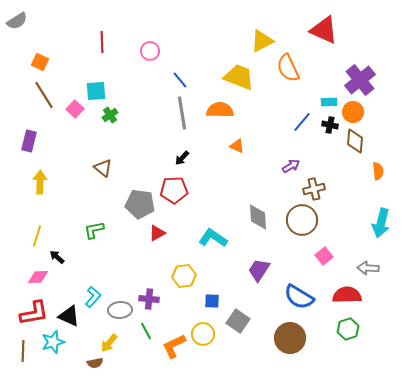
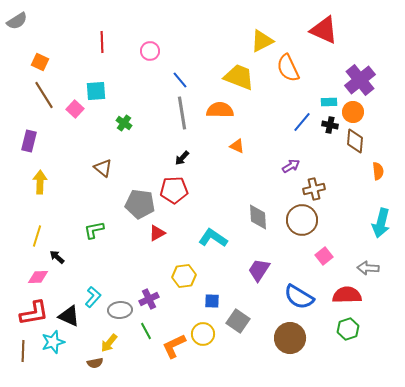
green cross at (110, 115): moved 14 px right, 8 px down; rotated 21 degrees counterclockwise
purple cross at (149, 299): rotated 30 degrees counterclockwise
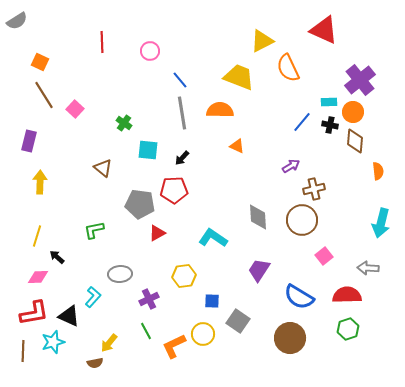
cyan square at (96, 91): moved 52 px right, 59 px down; rotated 10 degrees clockwise
gray ellipse at (120, 310): moved 36 px up
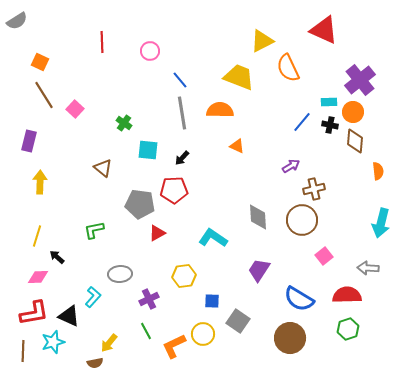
blue semicircle at (299, 297): moved 2 px down
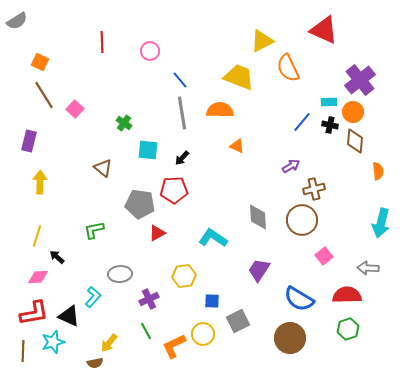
gray square at (238, 321): rotated 30 degrees clockwise
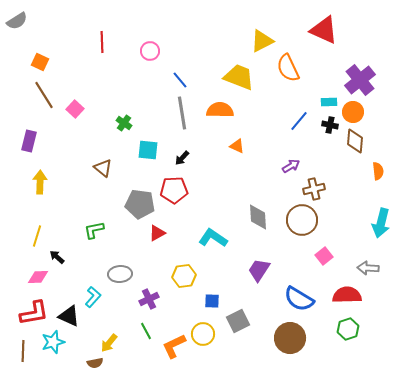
blue line at (302, 122): moved 3 px left, 1 px up
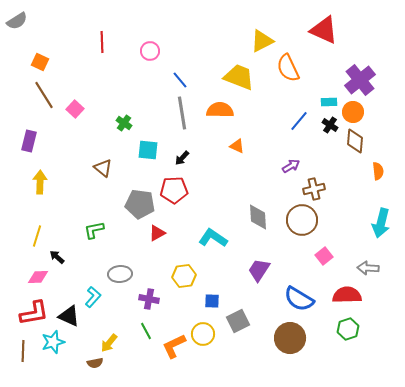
black cross at (330, 125): rotated 21 degrees clockwise
purple cross at (149, 299): rotated 36 degrees clockwise
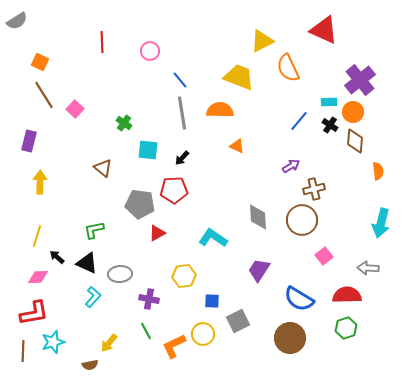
black triangle at (69, 316): moved 18 px right, 53 px up
green hexagon at (348, 329): moved 2 px left, 1 px up
brown semicircle at (95, 363): moved 5 px left, 2 px down
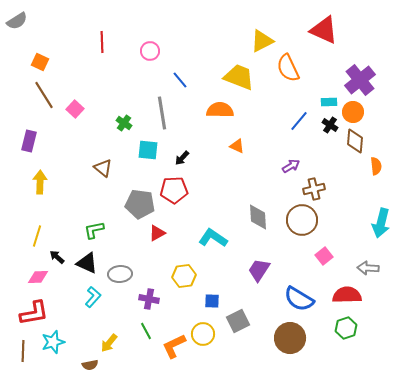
gray line at (182, 113): moved 20 px left
orange semicircle at (378, 171): moved 2 px left, 5 px up
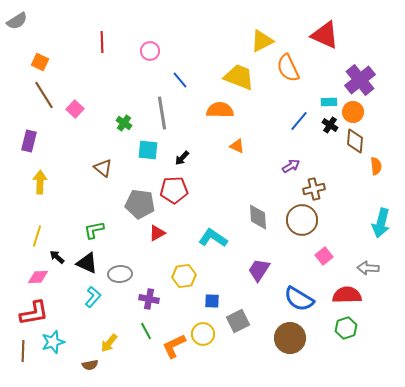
red triangle at (324, 30): moved 1 px right, 5 px down
